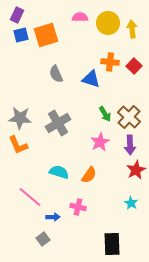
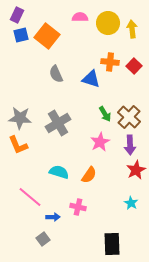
orange square: moved 1 px right, 1 px down; rotated 35 degrees counterclockwise
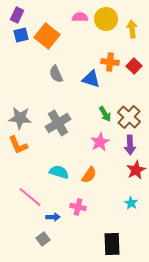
yellow circle: moved 2 px left, 4 px up
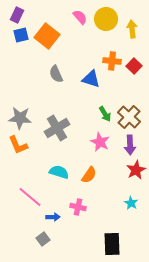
pink semicircle: rotated 49 degrees clockwise
orange cross: moved 2 px right, 1 px up
gray cross: moved 1 px left, 5 px down
pink star: rotated 18 degrees counterclockwise
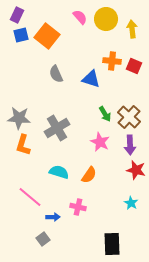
red square: rotated 21 degrees counterclockwise
gray star: moved 1 px left
orange L-shape: moved 5 px right; rotated 40 degrees clockwise
red star: rotated 30 degrees counterclockwise
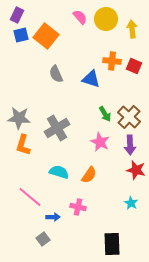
orange square: moved 1 px left
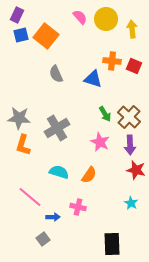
blue triangle: moved 2 px right
